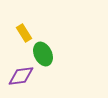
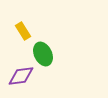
yellow rectangle: moved 1 px left, 2 px up
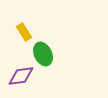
yellow rectangle: moved 1 px right, 1 px down
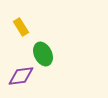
yellow rectangle: moved 3 px left, 5 px up
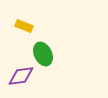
yellow rectangle: moved 3 px right, 1 px up; rotated 36 degrees counterclockwise
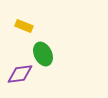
purple diamond: moved 1 px left, 2 px up
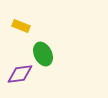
yellow rectangle: moved 3 px left
